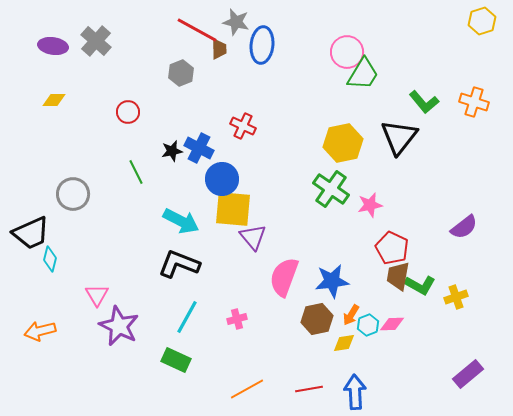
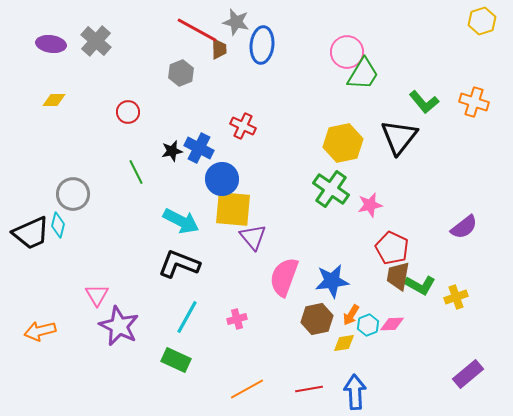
purple ellipse at (53, 46): moved 2 px left, 2 px up
cyan diamond at (50, 259): moved 8 px right, 34 px up
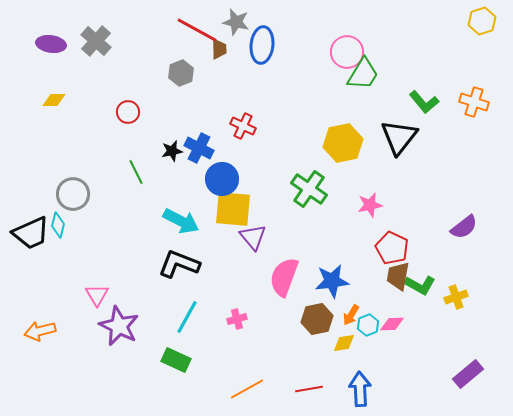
green cross at (331, 189): moved 22 px left
blue arrow at (355, 392): moved 5 px right, 3 px up
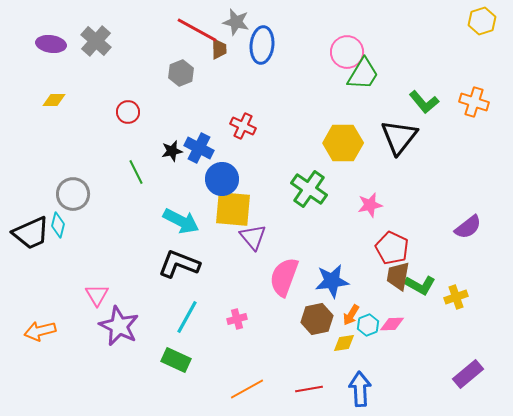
yellow hexagon at (343, 143): rotated 12 degrees clockwise
purple semicircle at (464, 227): moved 4 px right
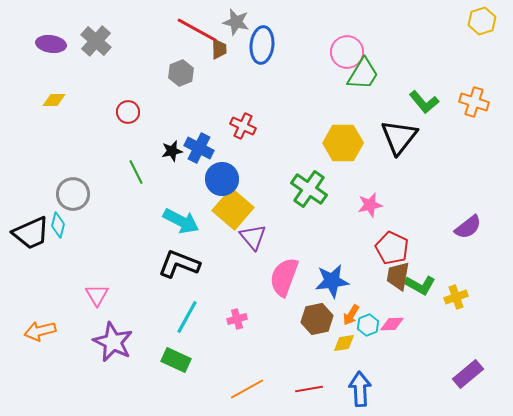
yellow square at (233, 209): rotated 36 degrees clockwise
purple star at (119, 326): moved 6 px left, 16 px down
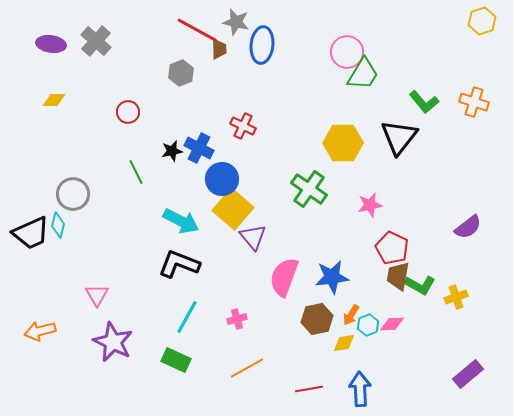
blue star at (332, 281): moved 4 px up
orange line at (247, 389): moved 21 px up
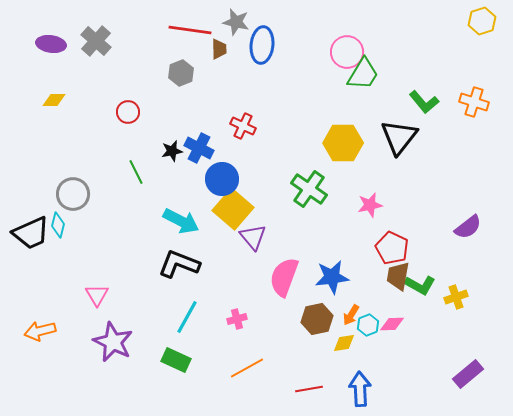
red line at (197, 30): moved 7 px left; rotated 21 degrees counterclockwise
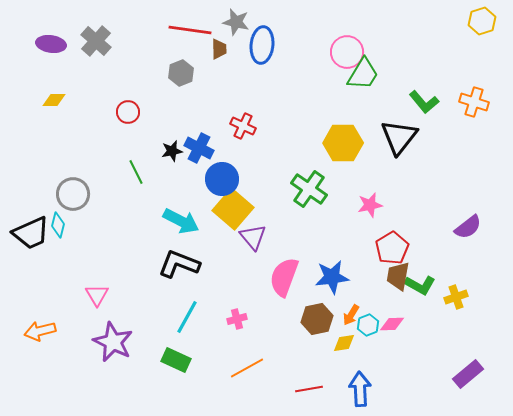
red pentagon at (392, 248): rotated 16 degrees clockwise
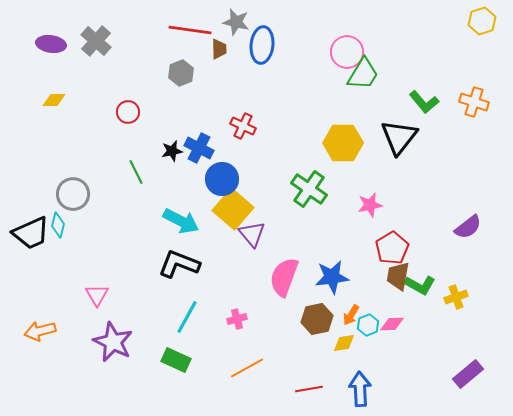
purple triangle at (253, 237): moved 1 px left, 3 px up
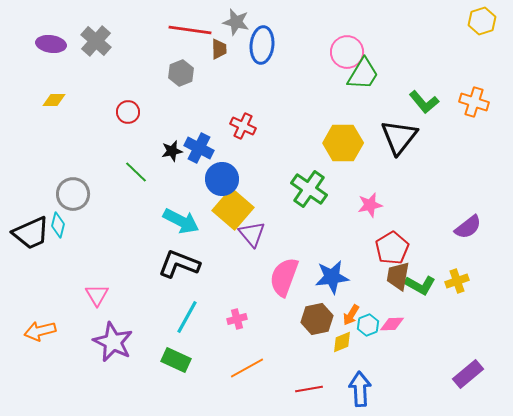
green line at (136, 172): rotated 20 degrees counterclockwise
yellow cross at (456, 297): moved 1 px right, 16 px up
yellow diamond at (344, 343): moved 2 px left, 1 px up; rotated 15 degrees counterclockwise
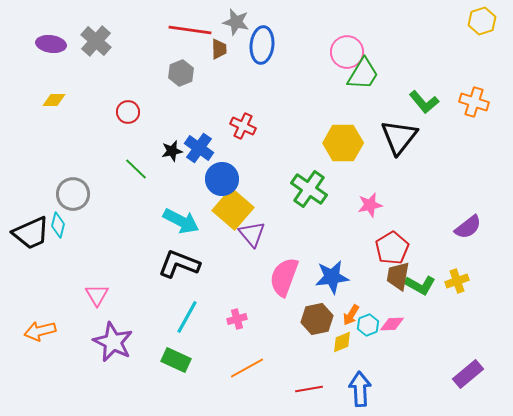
blue cross at (199, 148): rotated 8 degrees clockwise
green line at (136, 172): moved 3 px up
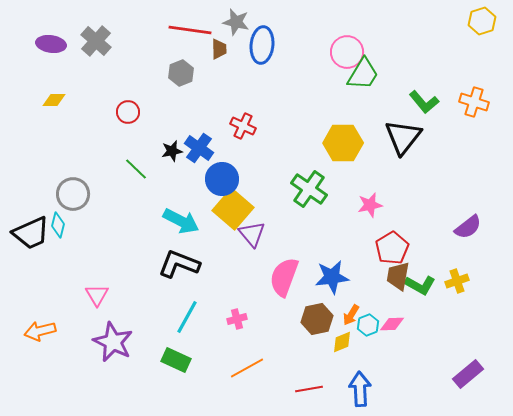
black triangle at (399, 137): moved 4 px right
